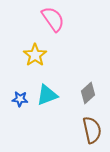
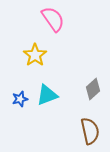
gray diamond: moved 5 px right, 4 px up
blue star: rotated 21 degrees counterclockwise
brown semicircle: moved 2 px left, 1 px down
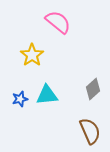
pink semicircle: moved 5 px right, 3 px down; rotated 16 degrees counterclockwise
yellow star: moved 3 px left
cyan triangle: rotated 15 degrees clockwise
brown semicircle: rotated 12 degrees counterclockwise
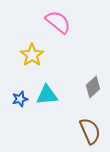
gray diamond: moved 2 px up
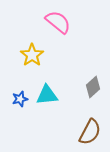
brown semicircle: moved 1 px down; rotated 52 degrees clockwise
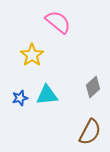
blue star: moved 1 px up
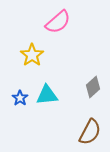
pink semicircle: rotated 100 degrees clockwise
blue star: rotated 21 degrees counterclockwise
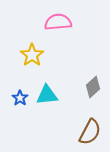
pink semicircle: rotated 144 degrees counterclockwise
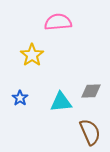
gray diamond: moved 2 px left, 4 px down; rotated 40 degrees clockwise
cyan triangle: moved 14 px right, 7 px down
brown semicircle: rotated 52 degrees counterclockwise
